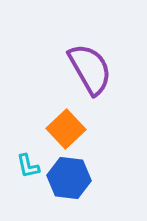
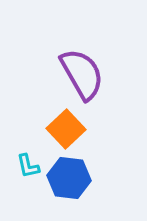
purple semicircle: moved 8 px left, 5 px down
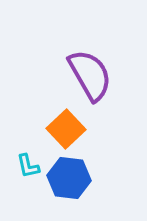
purple semicircle: moved 8 px right, 1 px down
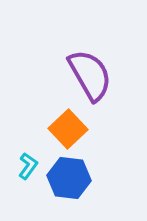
orange square: moved 2 px right
cyan L-shape: rotated 132 degrees counterclockwise
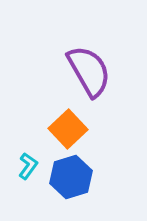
purple semicircle: moved 1 px left, 4 px up
blue hexagon: moved 2 px right, 1 px up; rotated 24 degrees counterclockwise
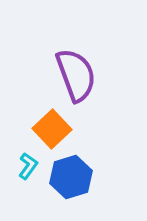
purple semicircle: moved 13 px left, 4 px down; rotated 10 degrees clockwise
orange square: moved 16 px left
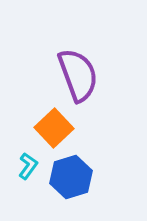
purple semicircle: moved 2 px right
orange square: moved 2 px right, 1 px up
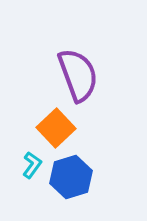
orange square: moved 2 px right
cyan L-shape: moved 4 px right, 1 px up
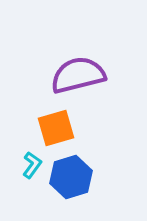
purple semicircle: rotated 84 degrees counterclockwise
orange square: rotated 27 degrees clockwise
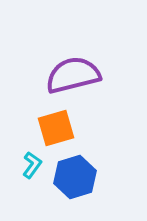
purple semicircle: moved 5 px left
blue hexagon: moved 4 px right
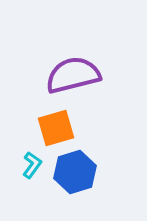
blue hexagon: moved 5 px up
